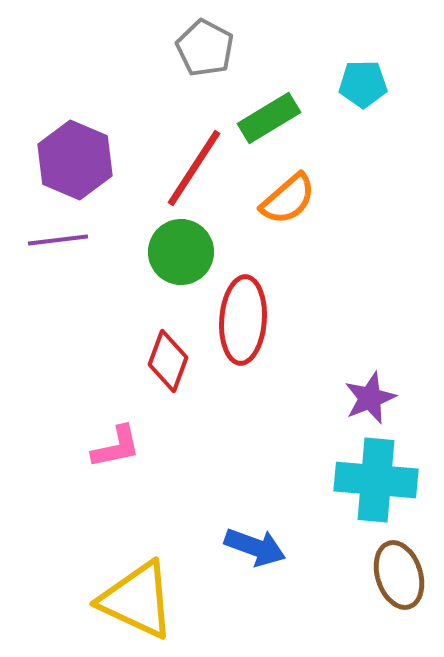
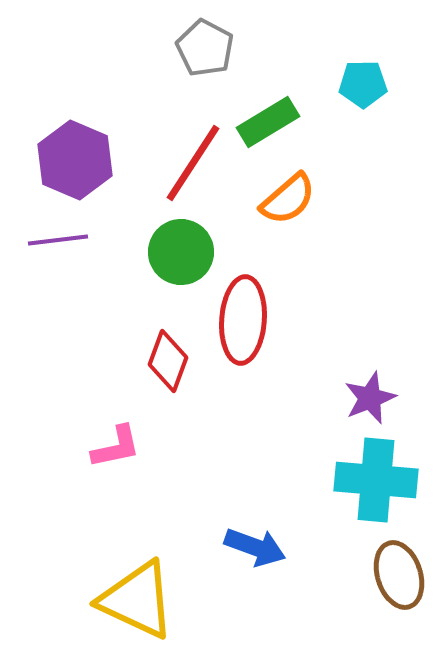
green rectangle: moved 1 px left, 4 px down
red line: moved 1 px left, 5 px up
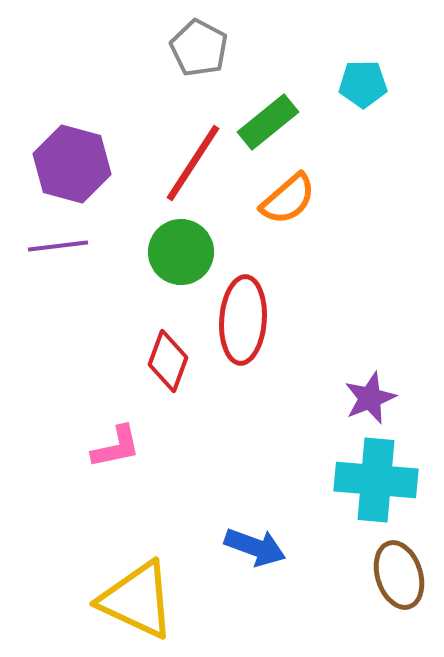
gray pentagon: moved 6 px left
green rectangle: rotated 8 degrees counterclockwise
purple hexagon: moved 3 px left, 4 px down; rotated 8 degrees counterclockwise
purple line: moved 6 px down
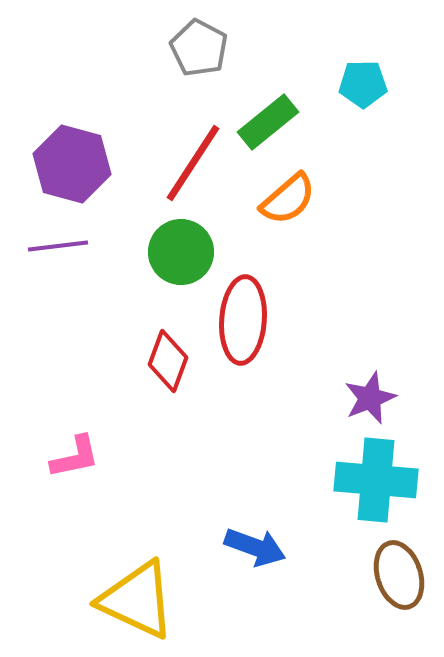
pink L-shape: moved 41 px left, 10 px down
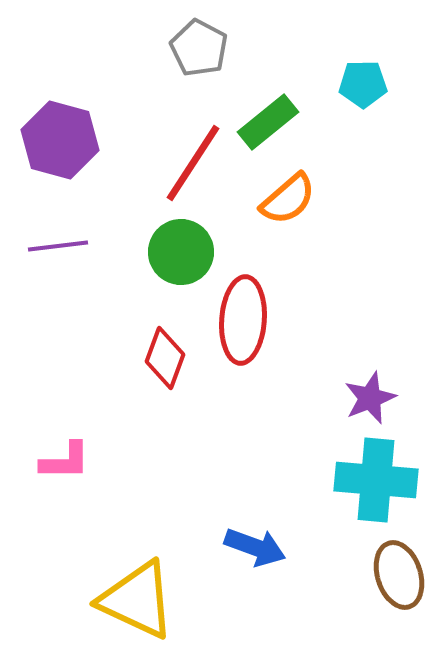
purple hexagon: moved 12 px left, 24 px up
red diamond: moved 3 px left, 3 px up
pink L-shape: moved 10 px left, 4 px down; rotated 12 degrees clockwise
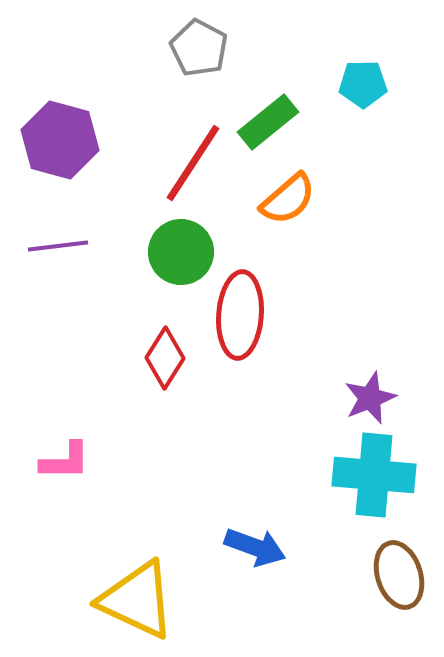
red ellipse: moved 3 px left, 5 px up
red diamond: rotated 12 degrees clockwise
cyan cross: moved 2 px left, 5 px up
